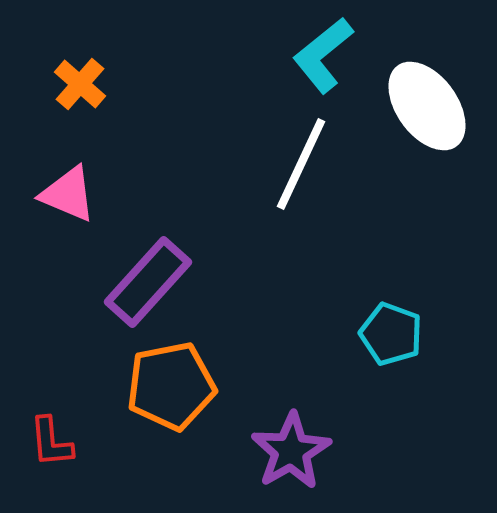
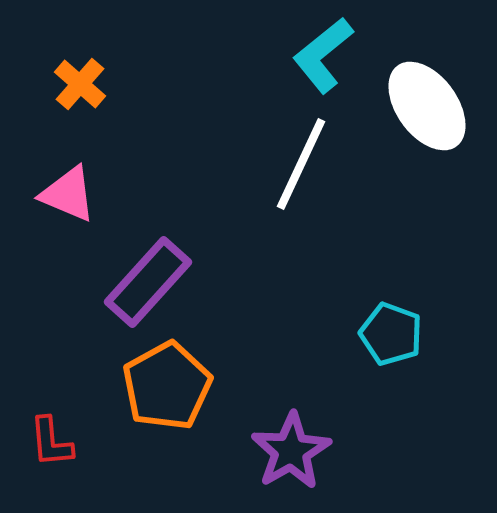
orange pentagon: moved 4 px left; rotated 18 degrees counterclockwise
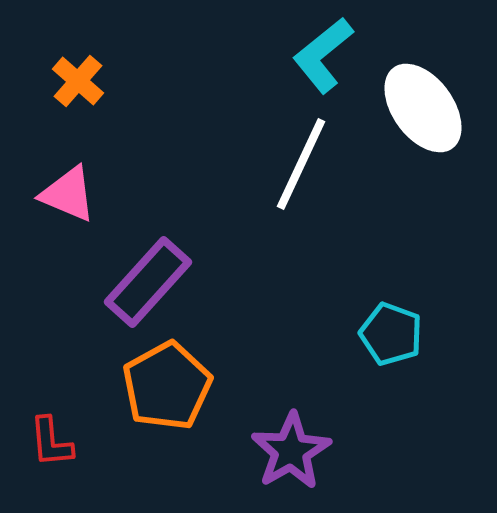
orange cross: moved 2 px left, 3 px up
white ellipse: moved 4 px left, 2 px down
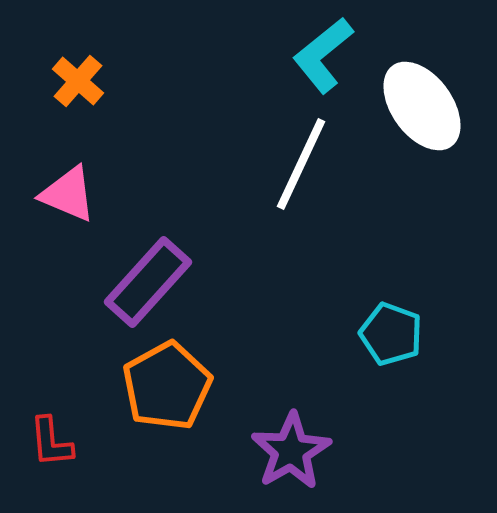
white ellipse: moved 1 px left, 2 px up
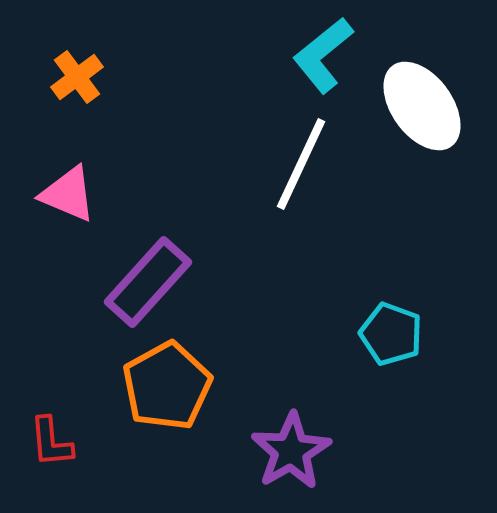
orange cross: moved 1 px left, 4 px up; rotated 12 degrees clockwise
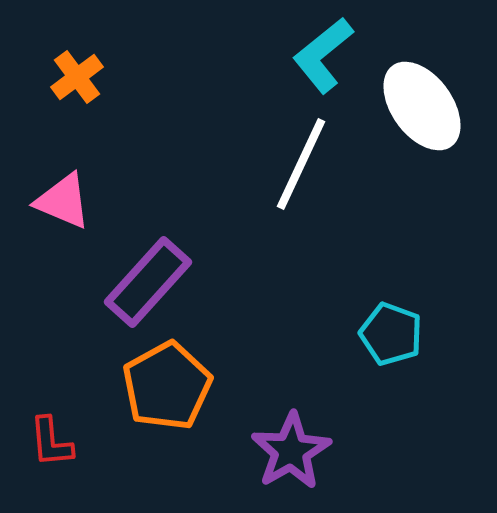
pink triangle: moved 5 px left, 7 px down
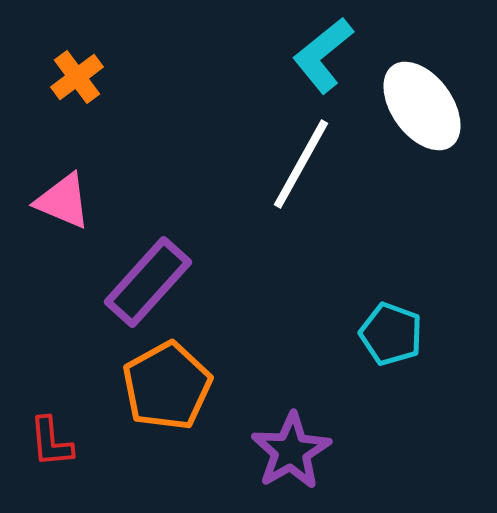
white line: rotated 4 degrees clockwise
